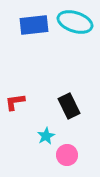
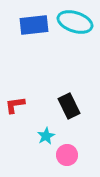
red L-shape: moved 3 px down
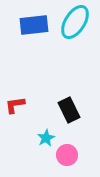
cyan ellipse: rotated 76 degrees counterclockwise
black rectangle: moved 4 px down
cyan star: moved 2 px down
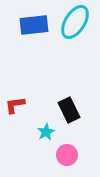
cyan star: moved 6 px up
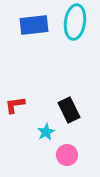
cyan ellipse: rotated 24 degrees counterclockwise
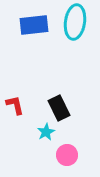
red L-shape: rotated 85 degrees clockwise
black rectangle: moved 10 px left, 2 px up
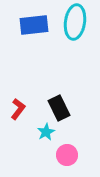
red L-shape: moved 3 px right, 4 px down; rotated 50 degrees clockwise
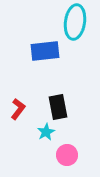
blue rectangle: moved 11 px right, 26 px down
black rectangle: moved 1 px left, 1 px up; rotated 15 degrees clockwise
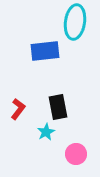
pink circle: moved 9 px right, 1 px up
